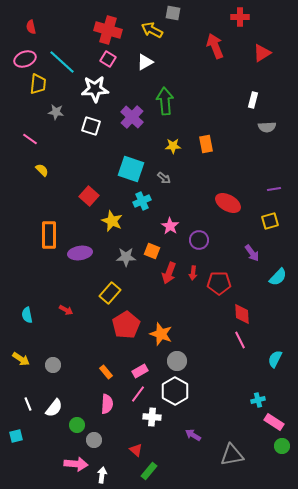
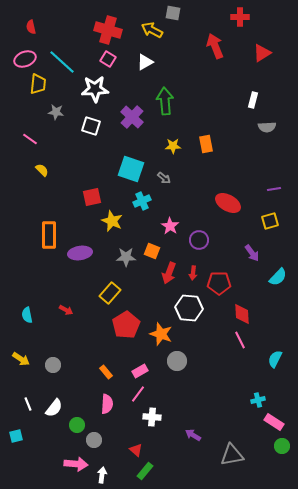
red square at (89, 196): moved 3 px right, 1 px down; rotated 36 degrees clockwise
white hexagon at (175, 391): moved 14 px right, 83 px up; rotated 24 degrees counterclockwise
green rectangle at (149, 471): moved 4 px left
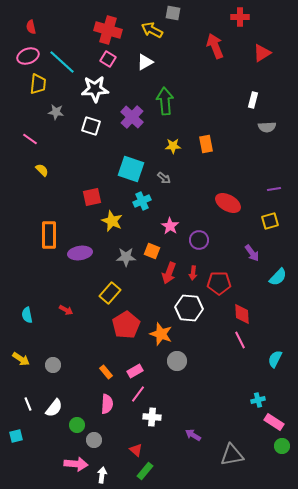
pink ellipse at (25, 59): moved 3 px right, 3 px up
pink rectangle at (140, 371): moved 5 px left
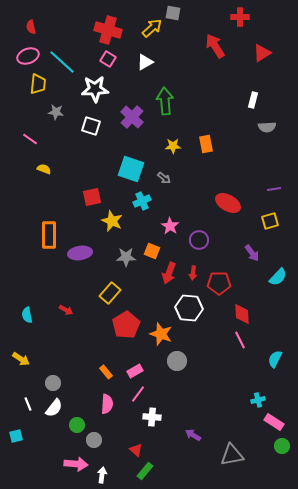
yellow arrow at (152, 30): moved 2 px up; rotated 110 degrees clockwise
red arrow at (215, 46): rotated 10 degrees counterclockwise
yellow semicircle at (42, 170): moved 2 px right, 1 px up; rotated 24 degrees counterclockwise
gray circle at (53, 365): moved 18 px down
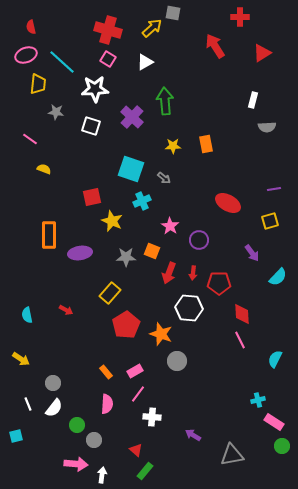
pink ellipse at (28, 56): moved 2 px left, 1 px up
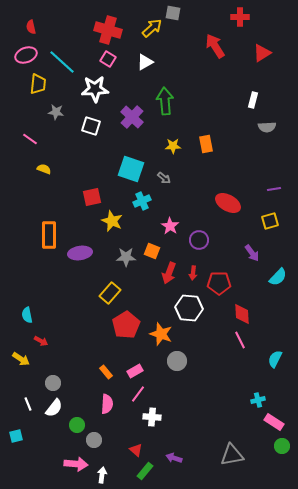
red arrow at (66, 310): moved 25 px left, 31 px down
purple arrow at (193, 435): moved 19 px left, 23 px down; rotated 14 degrees counterclockwise
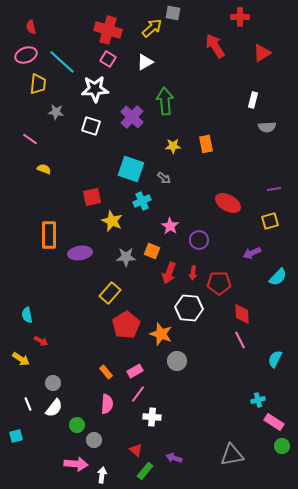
purple arrow at (252, 253): rotated 102 degrees clockwise
